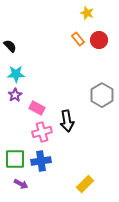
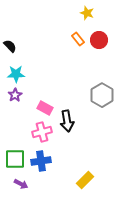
pink rectangle: moved 8 px right
yellow rectangle: moved 4 px up
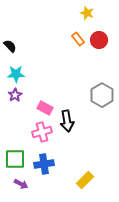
blue cross: moved 3 px right, 3 px down
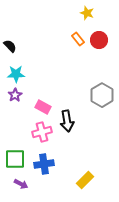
pink rectangle: moved 2 px left, 1 px up
